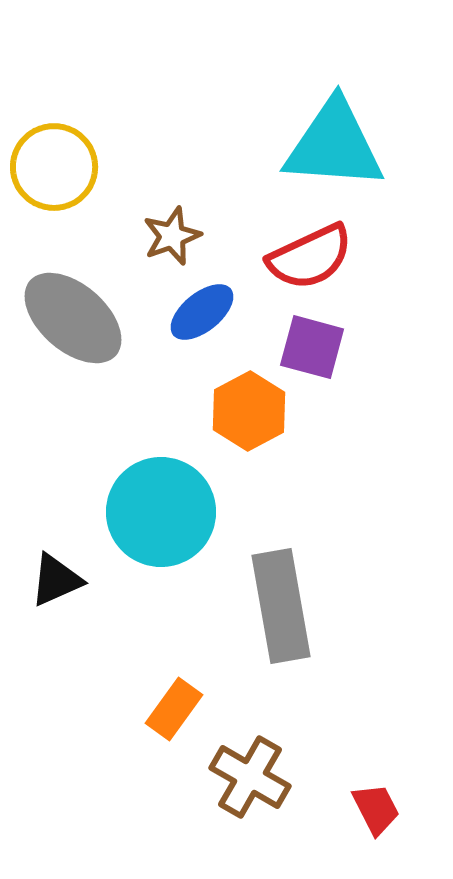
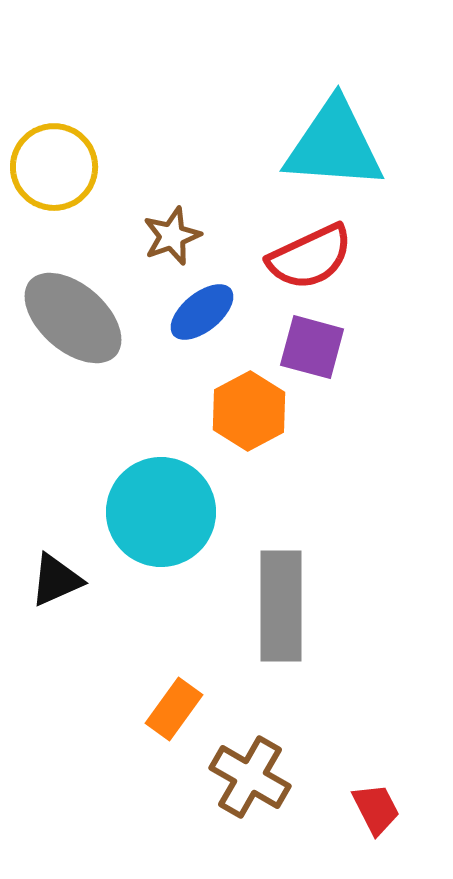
gray rectangle: rotated 10 degrees clockwise
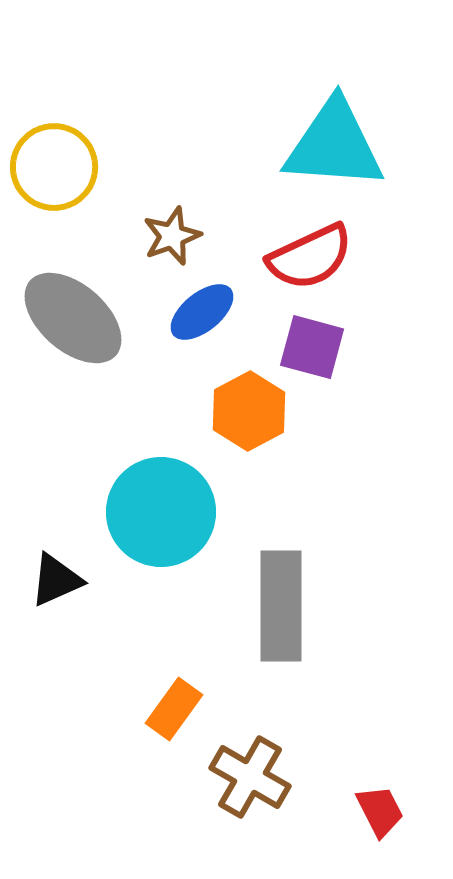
red trapezoid: moved 4 px right, 2 px down
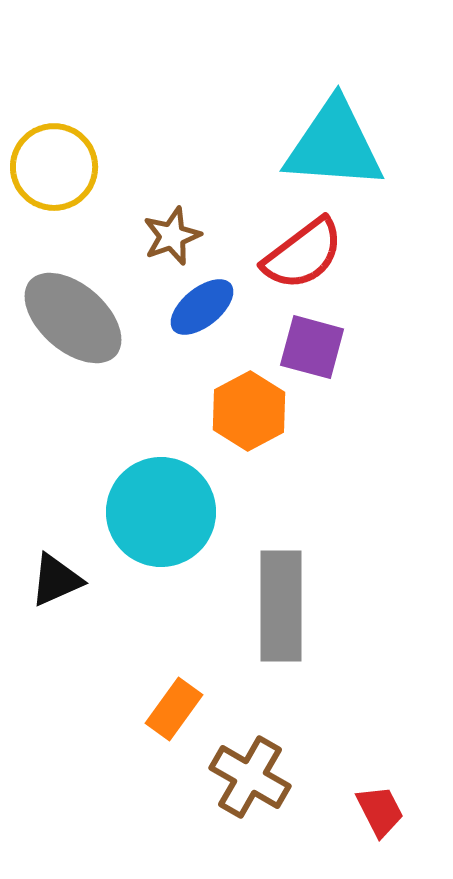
red semicircle: moved 7 px left, 3 px up; rotated 12 degrees counterclockwise
blue ellipse: moved 5 px up
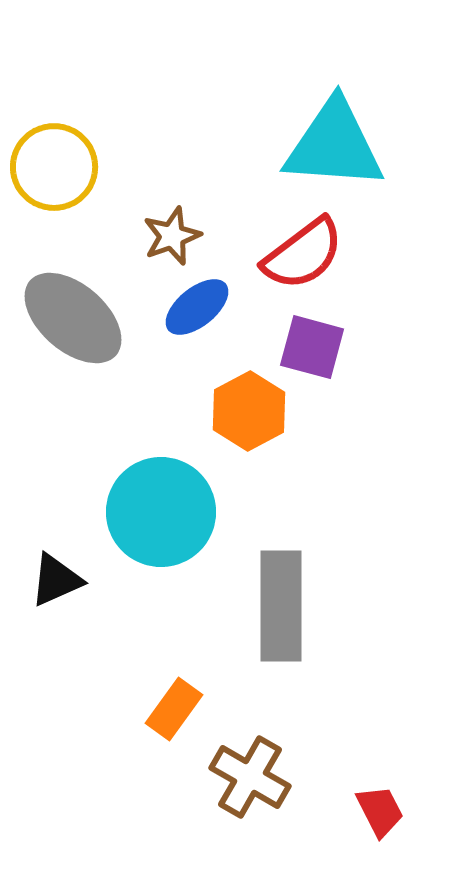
blue ellipse: moved 5 px left
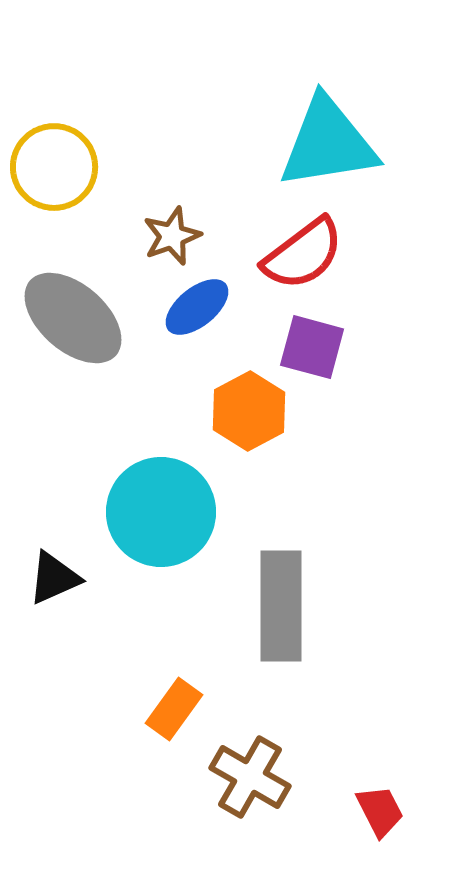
cyan triangle: moved 6 px left, 2 px up; rotated 13 degrees counterclockwise
black triangle: moved 2 px left, 2 px up
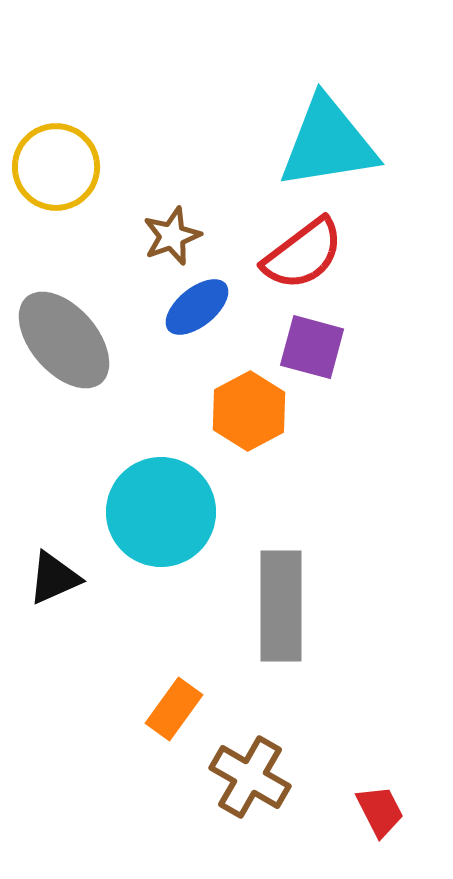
yellow circle: moved 2 px right
gray ellipse: moved 9 px left, 22 px down; rotated 8 degrees clockwise
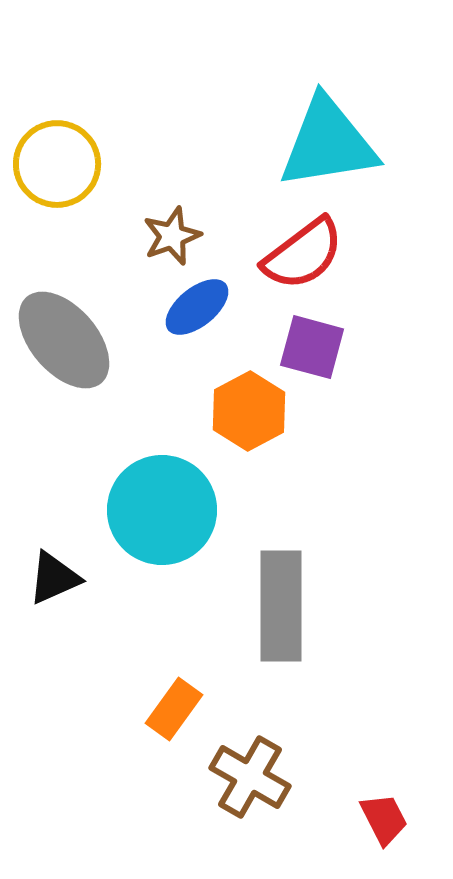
yellow circle: moved 1 px right, 3 px up
cyan circle: moved 1 px right, 2 px up
red trapezoid: moved 4 px right, 8 px down
